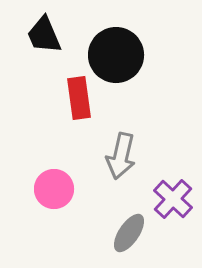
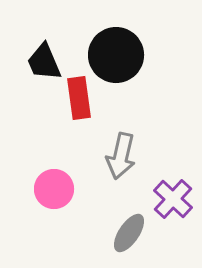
black trapezoid: moved 27 px down
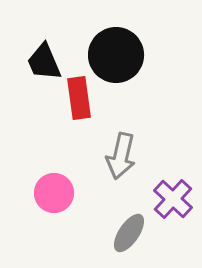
pink circle: moved 4 px down
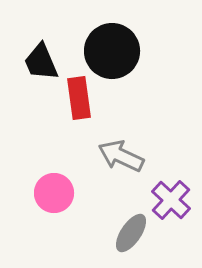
black circle: moved 4 px left, 4 px up
black trapezoid: moved 3 px left
gray arrow: rotated 102 degrees clockwise
purple cross: moved 2 px left, 1 px down
gray ellipse: moved 2 px right
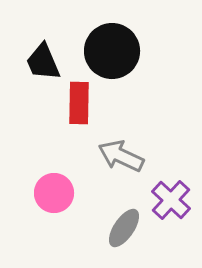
black trapezoid: moved 2 px right
red rectangle: moved 5 px down; rotated 9 degrees clockwise
gray ellipse: moved 7 px left, 5 px up
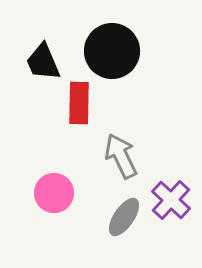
gray arrow: rotated 39 degrees clockwise
gray ellipse: moved 11 px up
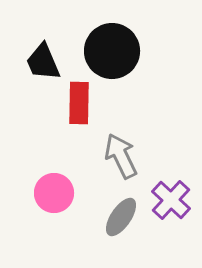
gray ellipse: moved 3 px left
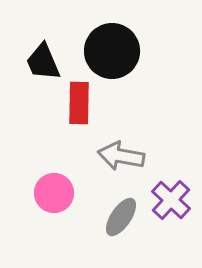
gray arrow: rotated 54 degrees counterclockwise
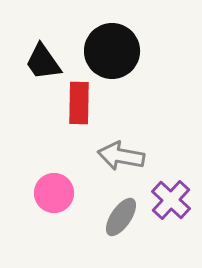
black trapezoid: rotated 12 degrees counterclockwise
